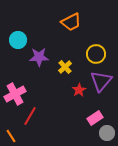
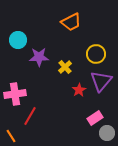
pink cross: rotated 20 degrees clockwise
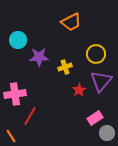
yellow cross: rotated 24 degrees clockwise
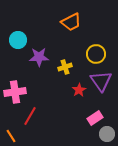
purple triangle: rotated 15 degrees counterclockwise
pink cross: moved 2 px up
gray circle: moved 1 px down
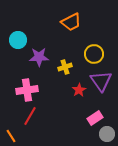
yellow circle: moved 2 px left
pink cross: moved 12 px right, 2 px up
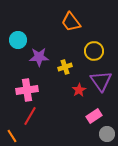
orange trapezoid: rotated 80 degrees clockwise
yellow circle: moved 3 px up
pink rectangle: moved 1 px left, 2 px up
orange line: moved 1 px right
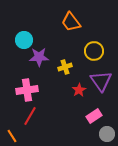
cyan circle: moved 6 px right
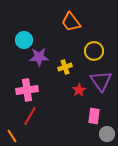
pink rectangle: rotated 49 degrees counterclockwise
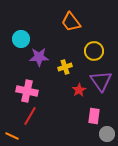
cyan circle: moved 3 px left, 1 px up
pink cross: moved 1 px down; rotated 20 degrees clockwise
orange line: rotated 32 degrees counterclockwise
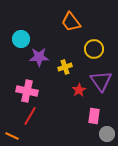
yellow circle: moved 2 px up
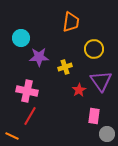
orange trapezoid: rotated 135 degrees counterclockwise
cyan circle: moved 1 px up
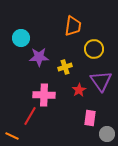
orange trapezoid: moved 2 px right, 4 px down
pink cross: moved 17 px right, 4 px down; rotated 10 degrees counterclockwise
pink rectangle: moved 4 px left, 2 px down
